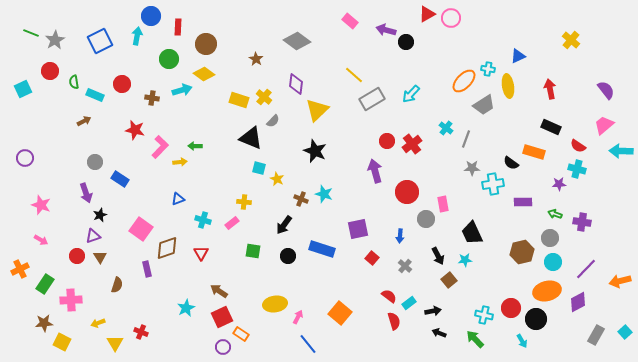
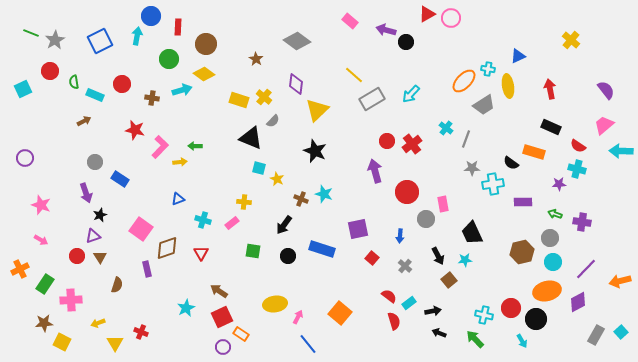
cyan square at (625, 332): moved 4 px left
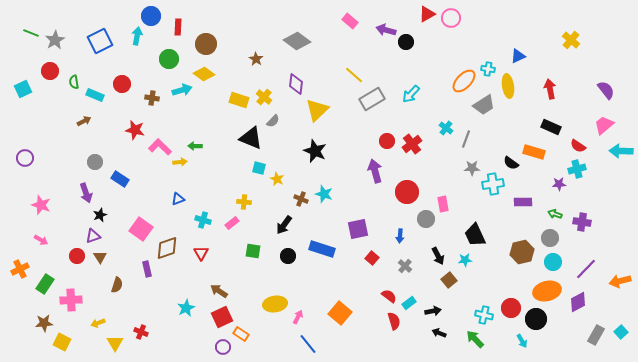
pink L-shape at (160, 147): rotated 90 degrees counterclockwise
cyan cross at (577, 169): rotated 30 degrees counterclockwise
black trapezoid at (472, 233): moved 3 px right, 2 px down
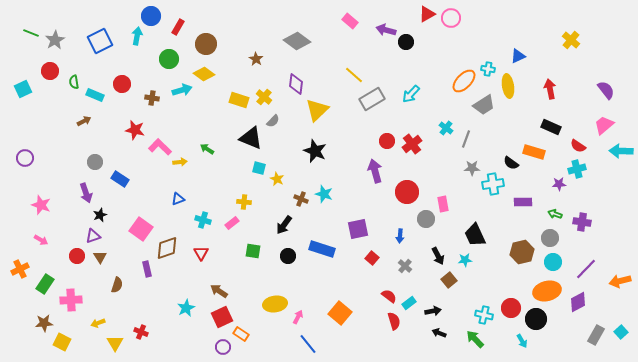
red rectangle at (178, 27): rotated 28 degrees clockwise
green arrow at (195, 146): moved 12 px right, 3 px down; rotated 32 degrees clockwise
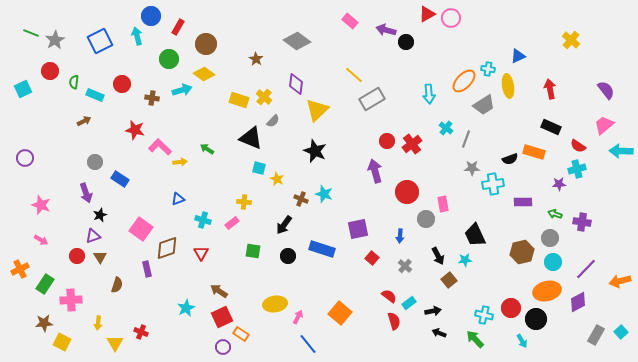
cyan arrow at (137, 36): rotated 24 degrees counterclockwise
green semicircle at (74, 82): rotated 16 degrees clockwise
cyan arrow at (411, 94): moved 18 px right; rotated 48 degrees counterclockwise
black semicircle at (511, 163): moved 1 px left, 4 px up; rotated 56 degrees counterclockwise
yellow arrow at (98, 323): rotated 64 degrees counterclockwise
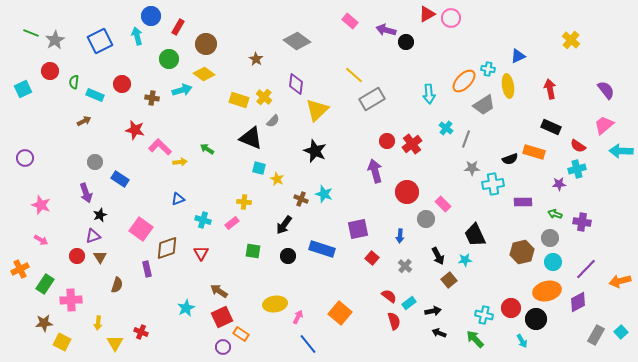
pink rectangle at (443, 204): rotated 35 degrees counterclockwise
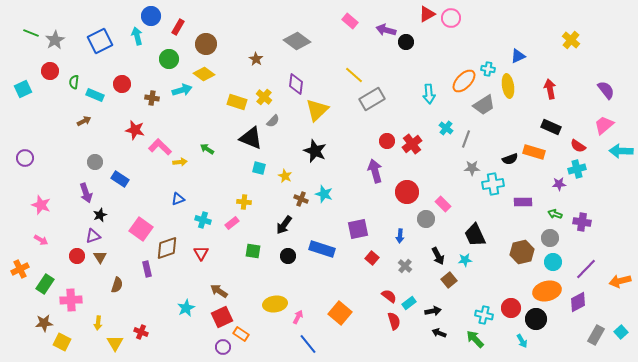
yellow rectangle at (239, 100): moved 2 px left, 2 px down
yellow star at (277, 179): moved 8 px right, 3 px up
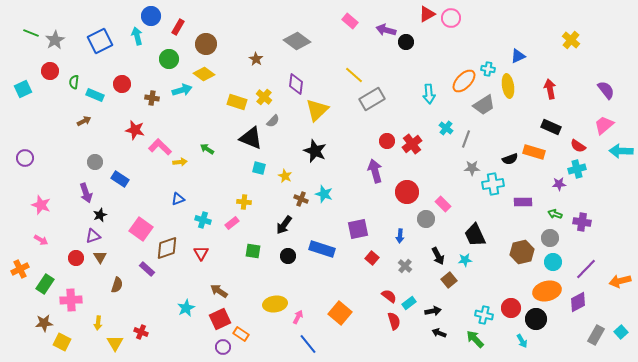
red circle at (77, 256): moved 1 px left, 2 px down
purple rectangle at (147, 269): rotated 35 degrees counterclockwise
red square at (222, 317): moved 2 px left, 2 px down
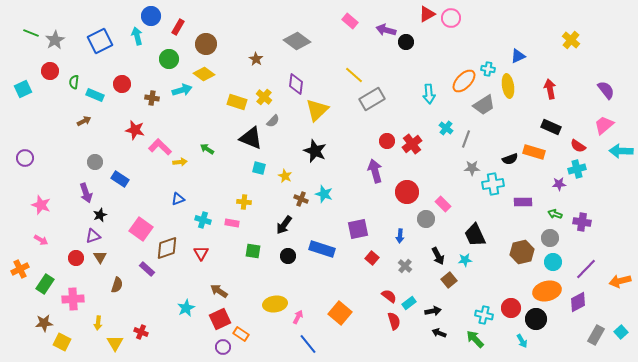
pink rectangle at (232, 223): rotated 48 degrees clockwise
pink cross at (71, 300): moved 2 px right, 1 px up
